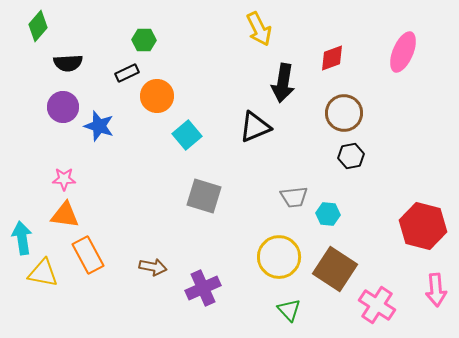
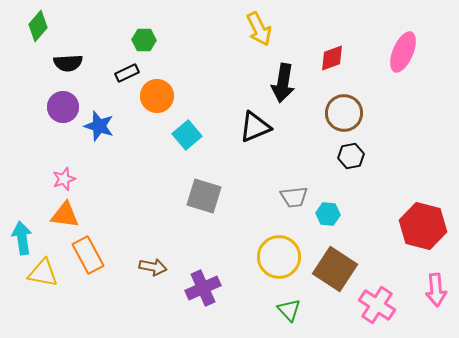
pink star: rotated 20 degrees counterclockwise
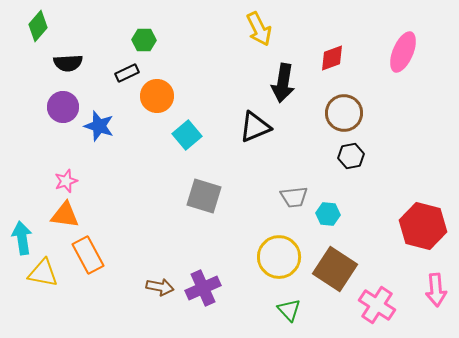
pink star: moved 2 px right, 2 px down
brown arrow: moved 7 px right, 20 px down
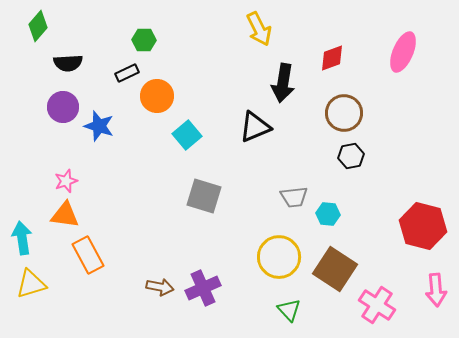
yellow triangle: moved 12 px left, 11 px down; rotated 28 degrees counterclockwise
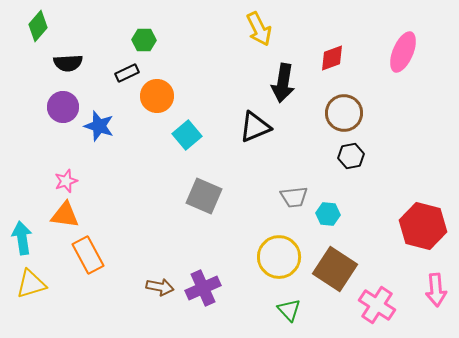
gray square: rotated 6 degrees clockwise
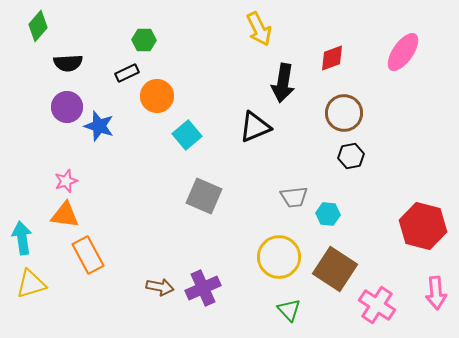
pink ellipse: rotated 12 degrees clockwise
purple circle: moved 4 px right
pink arrow: moved 3 px down
